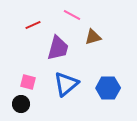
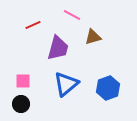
pink square: moved 5 px left, 1 px up; rotated 14 degrees counterclockwise
blue hexagon: rotated 20 degrees counterclockwise
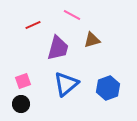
brown triangle: moved 1 px left, 3 px down
pink square: rotated 21 degrees counterclockwise
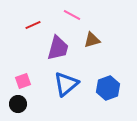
black circle: moved 3 px left
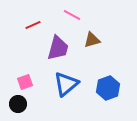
pink square: moved 2 px right, 1 px down
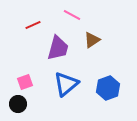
brown triangle: rotated 18 degrees counterclockwise
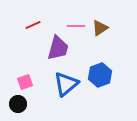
pink line: moved 4 px right, 11 px down; rotated 30 degrees counterclockwise
brown triangle: moved 8 px right, 12 px up
blue hexagon: moved 8 px left, 13 px up
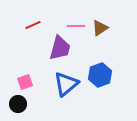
purple trapezoid: moved 2 px right
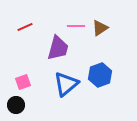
red line: moved 8 px left, 2 px down
purple trapezoid: moved 2 px left
pink square: moved 2 px left
black circle: moved 2 px left, 1 px down
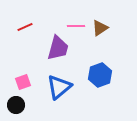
blue triangle: moved 7 px left, 3 px down
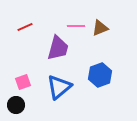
brown triangle: rotated 12 degrees clockwise
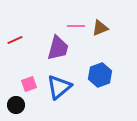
red line: moved 10 px left, 13 px down
pink square: moved 6 px right, 2 px down
